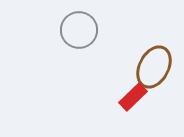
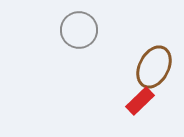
red rectangle: moved 7 px right, 4 px down
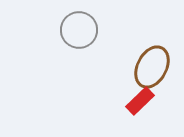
brown ellipse: moved 2 px left
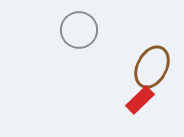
red rectangle: moved 1 px up
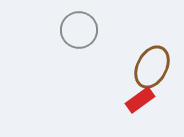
red rectangle: rotated 8 degrees clockwise
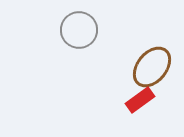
brown ellipse: rotated 12 degrees clockwise
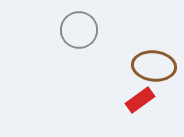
brown ellipse: moved 2 px right, 1 px up; rotated 57 degrees clockwise
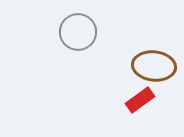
gray circle: moved 1 px left, 2 px down
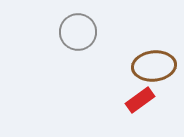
brown ellipse: rotated 12 degrees counterclockwise
